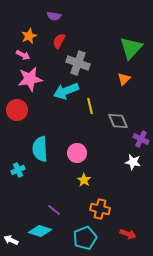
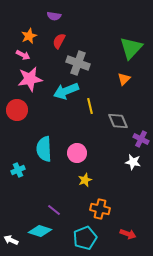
cyan semicircle: moved 4 px right
yellow star: moved 1 px right; rotated 16 degrees clockwise
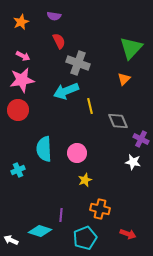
orange star: moved 8 px left, 14 px up
red semicircle: rotated 126 degrees clockwise
pink arrow: moved 1 px down
pink star: moved 8 px left, 1 px down
red circle: moved 1 px right
purple line: moved 7 px right, 5 px down; rotated 56 degrees clockwise
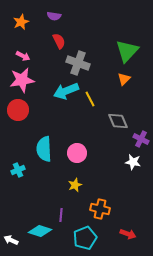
green triangle: moved 4 px left, 3 px down
yellow line: moved 7 px up; rotated 14 degrees counterclockwise
yellow star: moved 10 px left, 5 px down
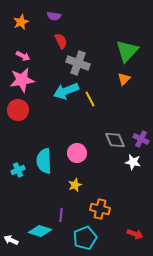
red semicircle: moved 2 px right
gray diamond: moved 3 px left, 19 px down
cyan semicircle: moved 12 px down
red arrow: moved 7 px right
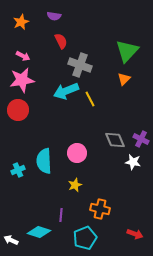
gray cross: moved 2 px right, 2 px down
cyan diamond: moved 1 px left, 1 px down
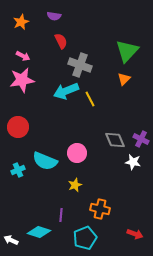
red circle: moved 17 px down
cyan semicircle: moved 1 px right; rotated 65 degrees counterclockwise
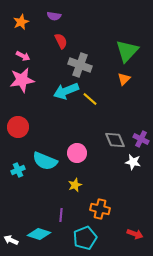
yellow line: rotated 21 degrees counterclockwise
cyan diamond: moved 2 px down
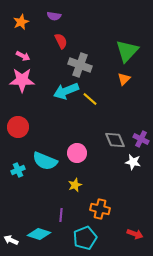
pink star: rotated 10 degrees clockwise
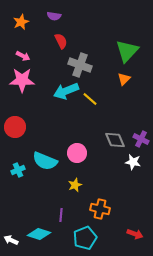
red circle: moved 3 px left
